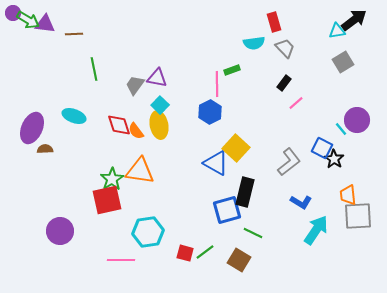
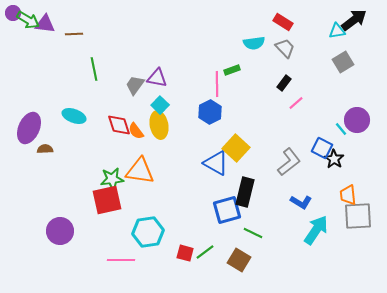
red rectangle at (274, 22): moved 9 px right; rotated 42 degrees counterclockwise
purple ellipse at (32, 128): moved 3 px left
green star at (112, 179): rotated 25 degrees clockwise
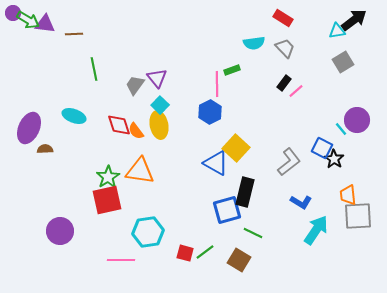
red rectangle at (283, 22): moved 4 px up
purple triangle at (157, 78): rotated 40 degrees clockwise
pink line at (296, 103): moved 12 px up
green star at (112, 179): moved 4 px left, 2 px up; rotated 25 degrees counterclockwise
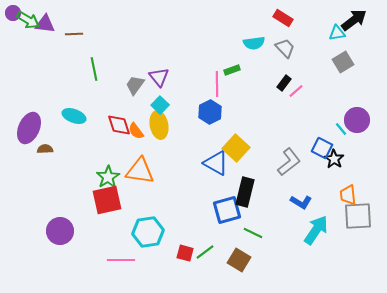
cyan triangle at (337, 31): moved 2 px down
purple triangle at (157, 78): moved 2 px right, 1 px up
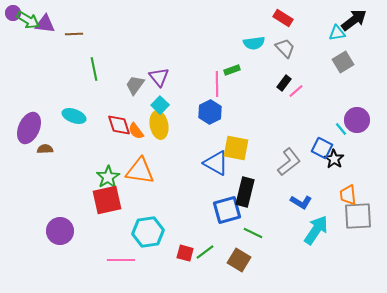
yellow square at (236, 148): rotated 32 degrees counterclockwise
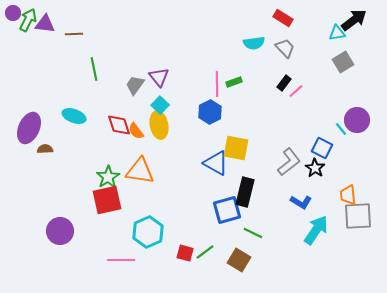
green arrow at (28, 20): rotated 95 degrees counterclockwise
green rectangle at (232, 70): moved 2 px right, 12 px down
black star at (334, 159): moved 19 px left, 9 px down
cyan hexagon at (148, 232): rotated 16 degrees counterclockwise
